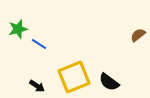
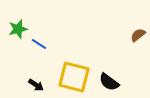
yellow square: rotated 36 degrees clockwise
black arrow: moved 1 px left, 1 px up
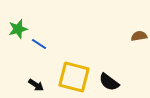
brown semicircle: moved 1 px right, 1 px down; rotated 28 degrees clockwise
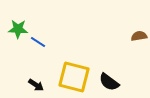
green star: rotated 18 degrees clockwise
blue line: moved 1 px left, 2 px up
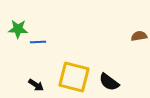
blue line: rotated 35 degrees counterclockwise
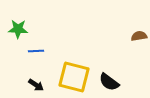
blue line: moved 2 px left, 9 px down
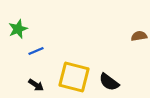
green star: rotated 24 degrees counterclockwise
blue line: rotated 21 degrees counterclockwise
